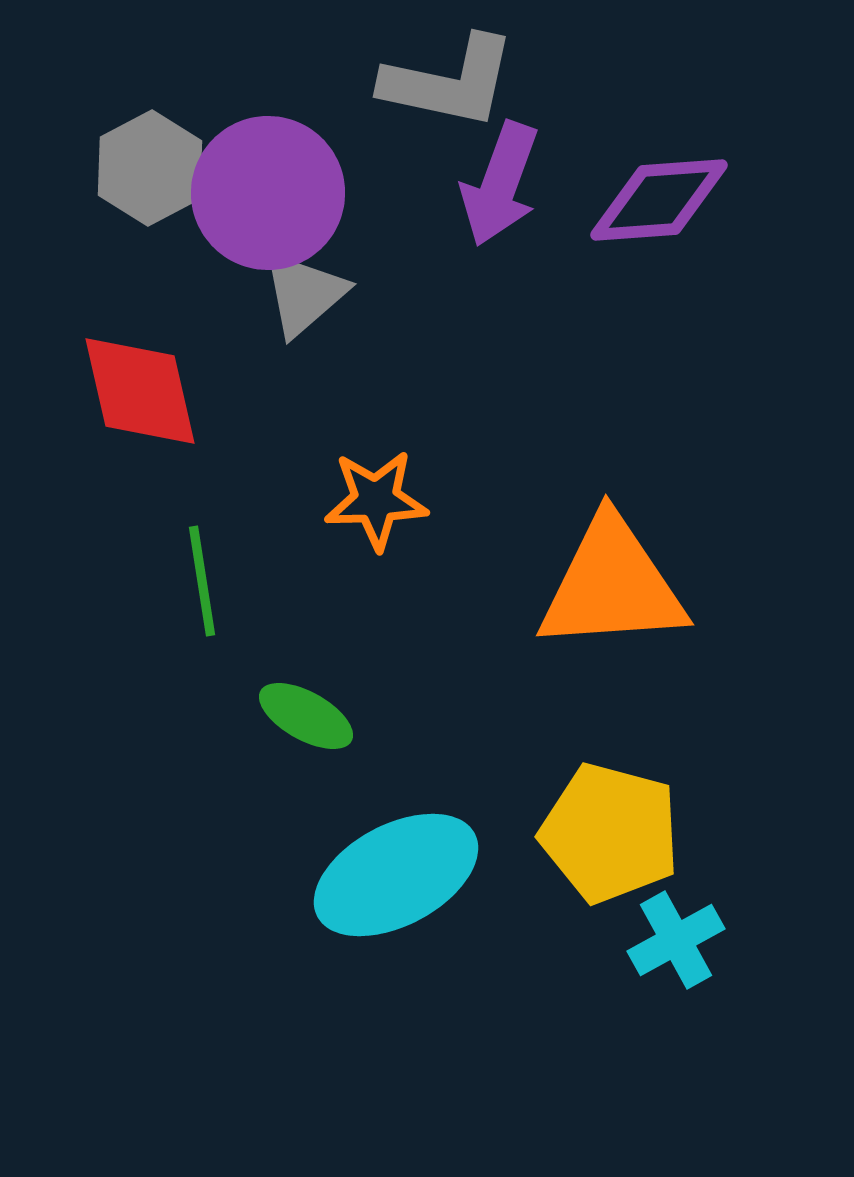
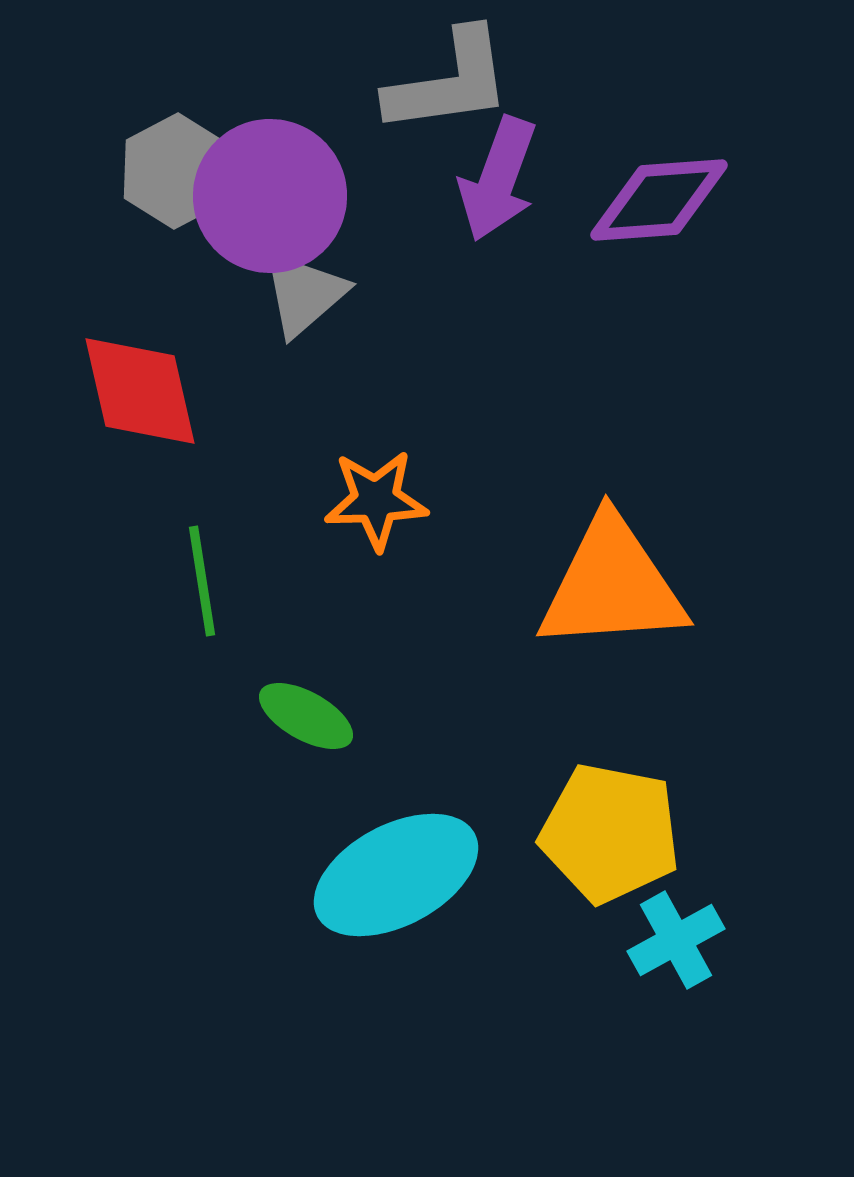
gray L-shape: rotated 20 degrees counterclockwise
gray hexagon: moved 26 px right, 3 px down
purple arrow: moved 2 px left, 5 px up
purple circle: moved 2 px right, 3 px down
yellow pentagon: rotated 4 degrees counterclockwise
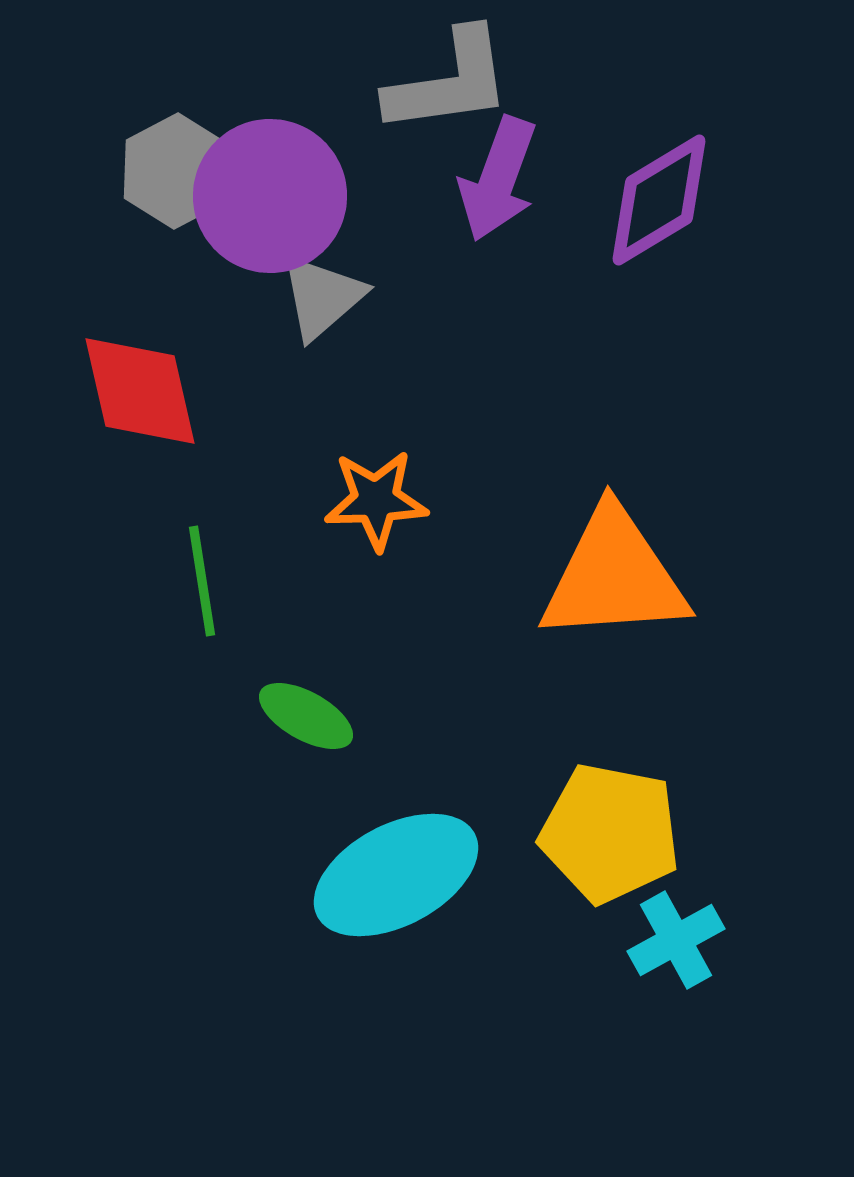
purple diamond: rotated 27 degrees counterclockwise
gray triangle: moved 18 px right, 3 px down
orange triangle: moved 2 px right, 9 px up
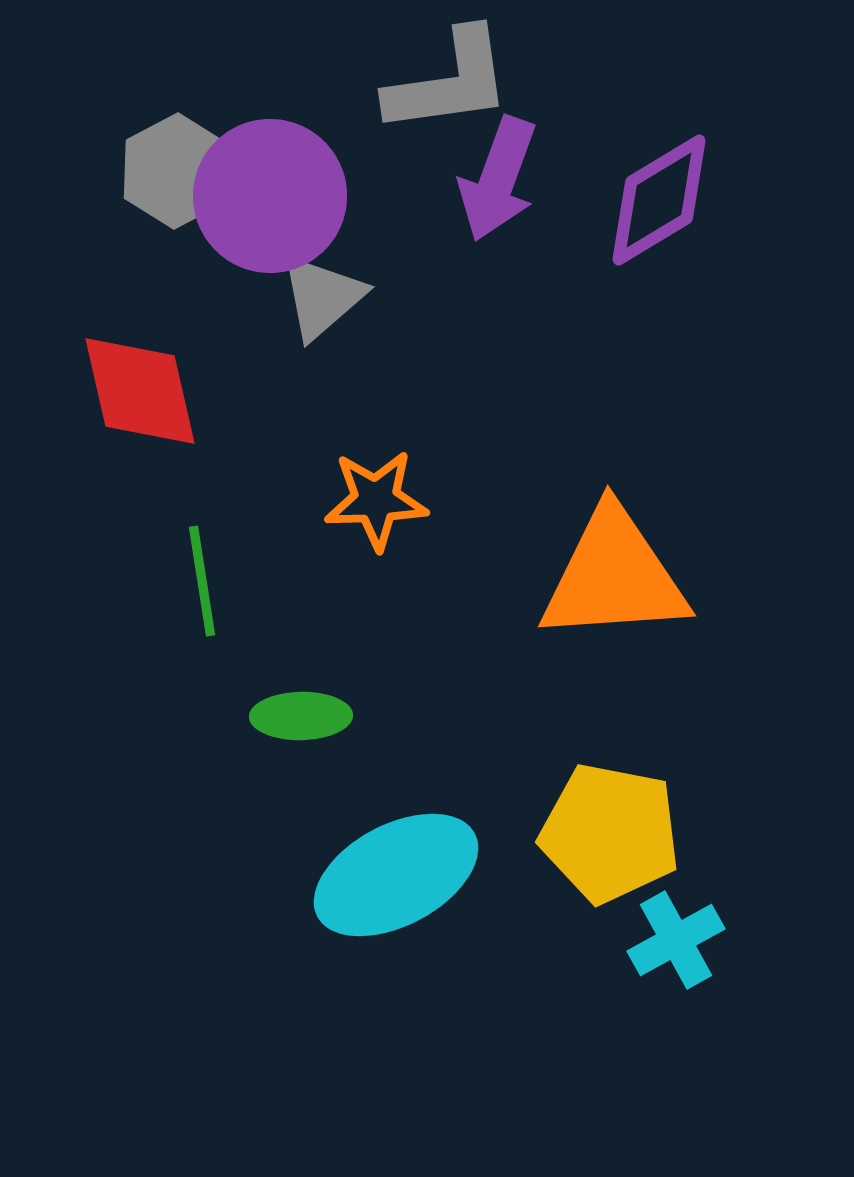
green ellipse: moved 5 px left; rotated 30 degrees counterclockwise
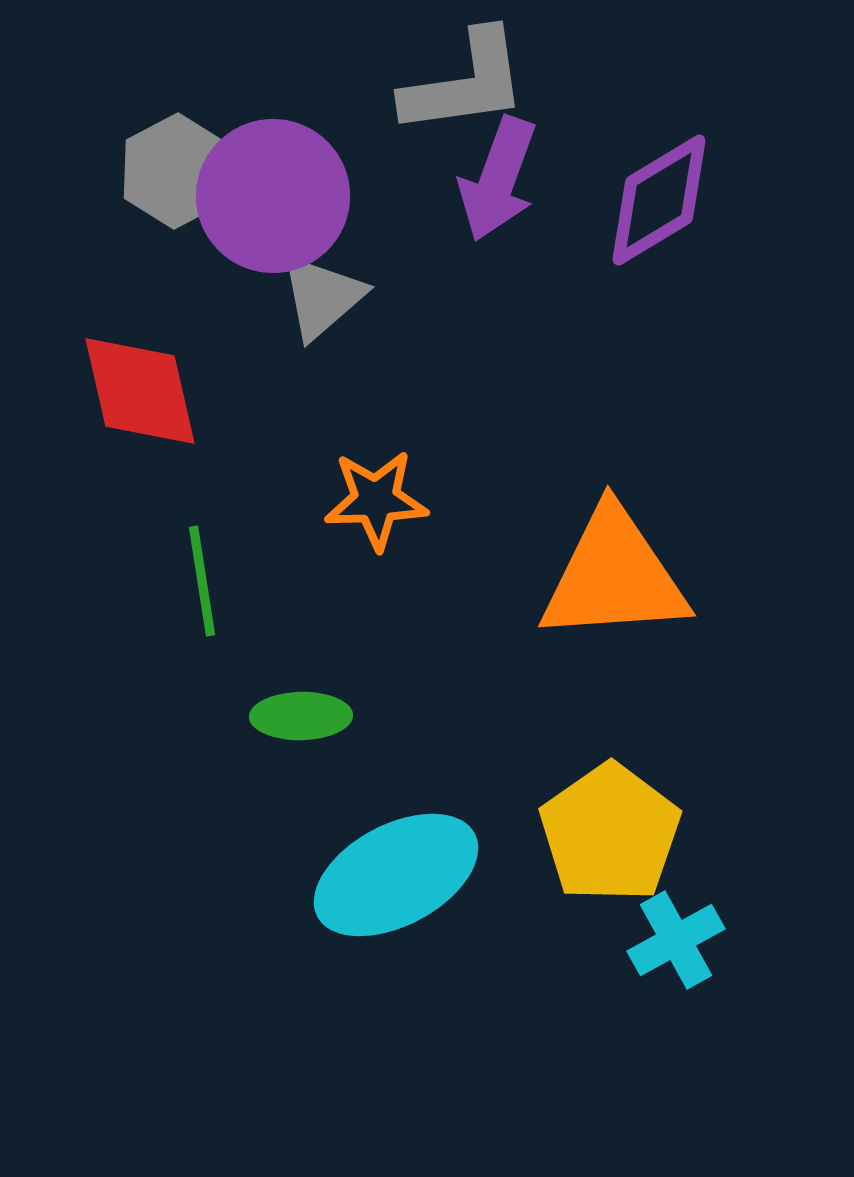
gray L-shape: moved 16 px right, 1 px down
purple circle: moved 3 px right
yellow pentagon: rotated 26 degrees clockwise
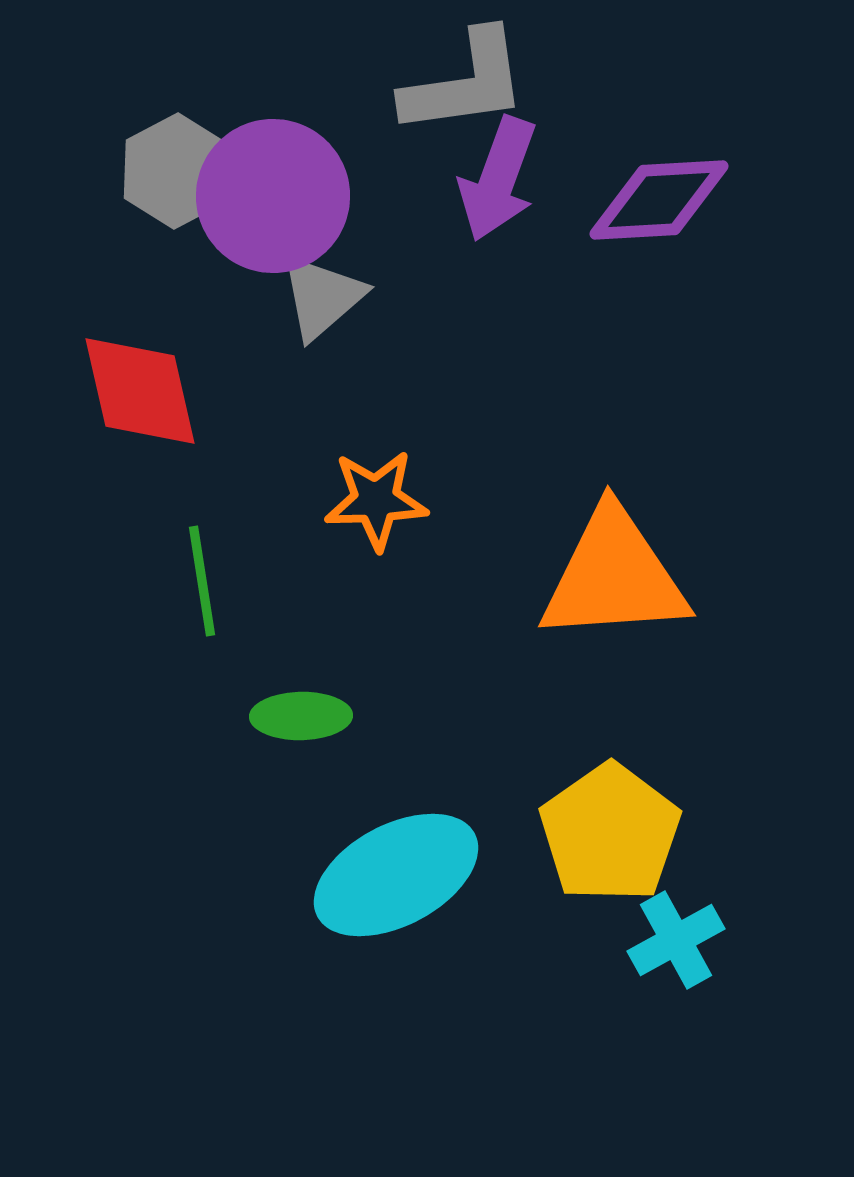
purple diamond: rotated 28 degrees clockwise
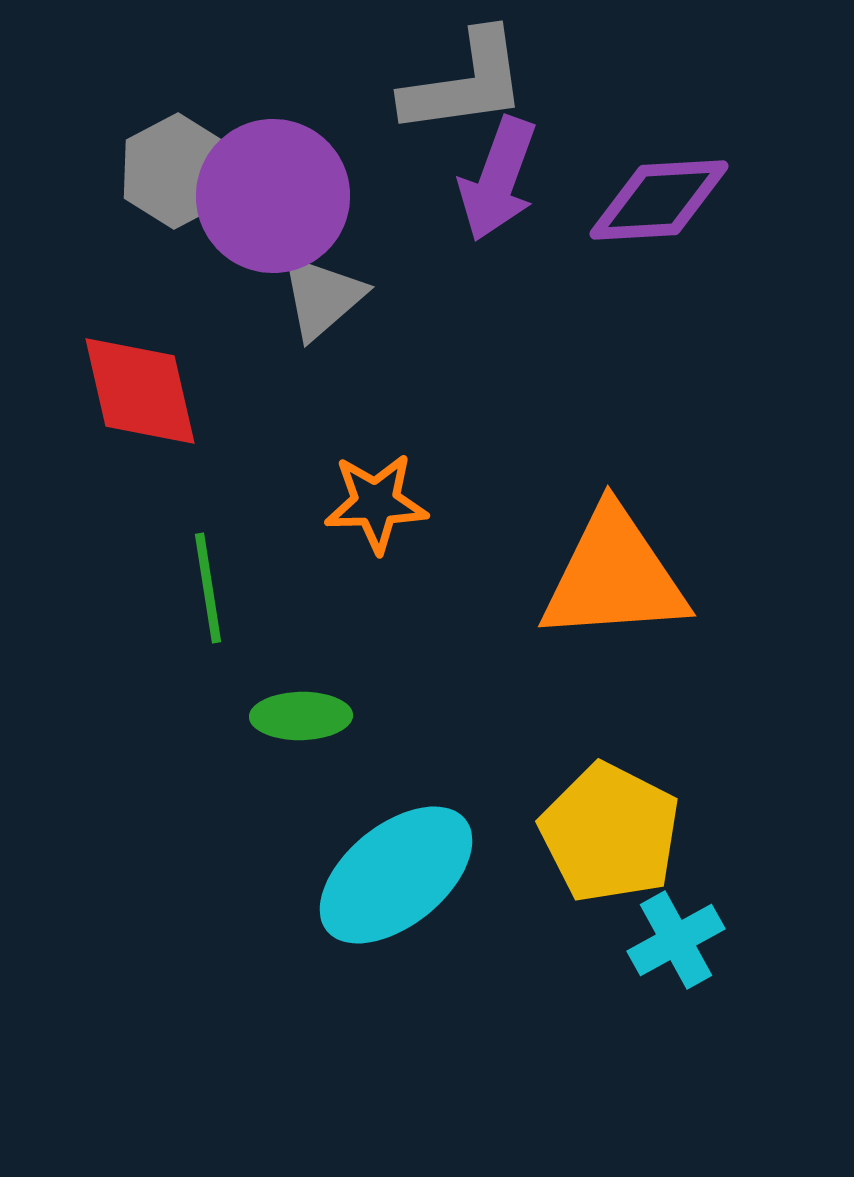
orange star: moved 3 px down
green line: moved 6 px right, 7 px down
yellow pentagon: rotated 10 degrees counterclockwise
cyan ellipse: rotated 11 degrees counterclockwise
